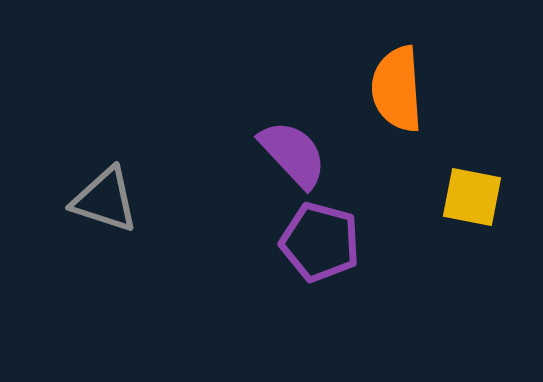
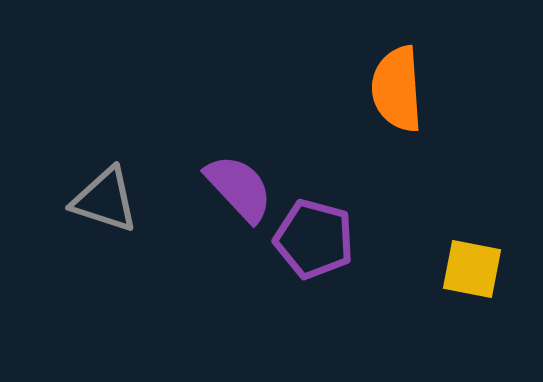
purple semicircle: moved 54 px left, 34 px down
yellow square: moved 72 px down
purple pentagon: moved 6 px left, 3 px up
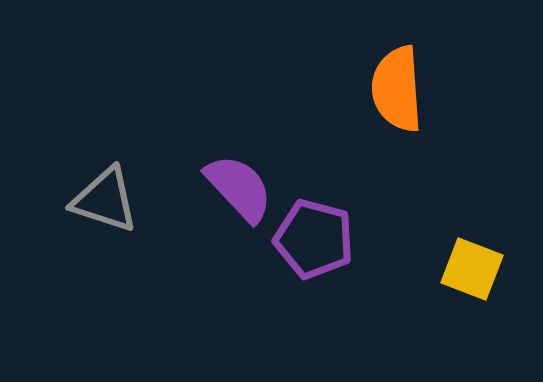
yellow square: rotated 10 degrees clockwise
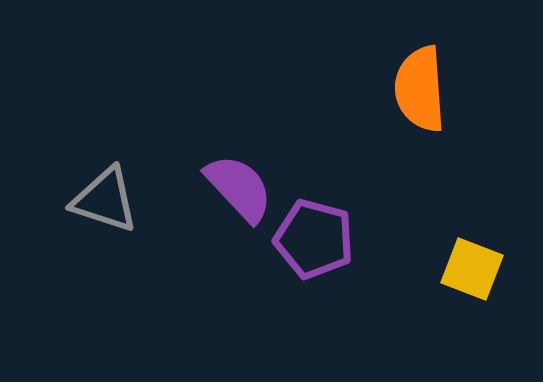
orange semicircle: moved 23 px right
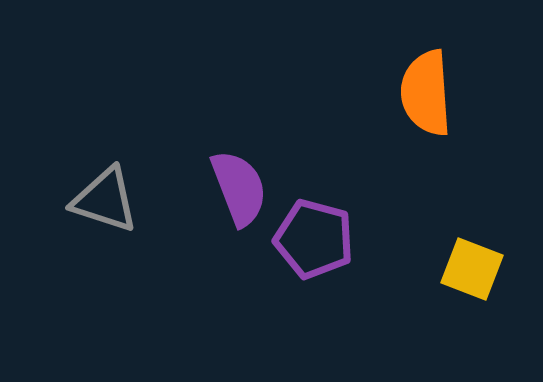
orange semicircle: moved 6 px right, 4 px down
purple semicircle: rotated 22 degrees clockwise
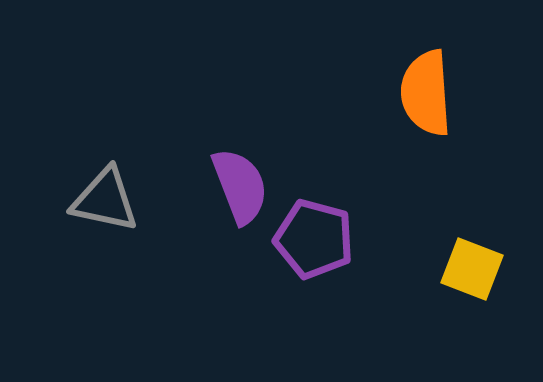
purple semicircle: moved 1 px right, 2 px up
gray triangle: rotated 6 degrees counterclockwise
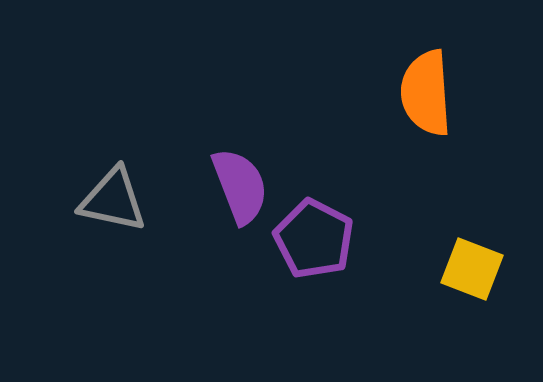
gray triangle: moved 8 px right
purple pentagon: rotated 12 degrees clockwise
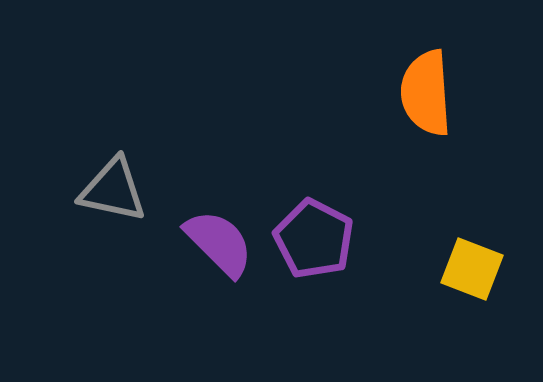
purple semicircle: moved 21 px left, 57 px down; rotated 24 degrees counterclockwise
gray triangle: moved 10 px up
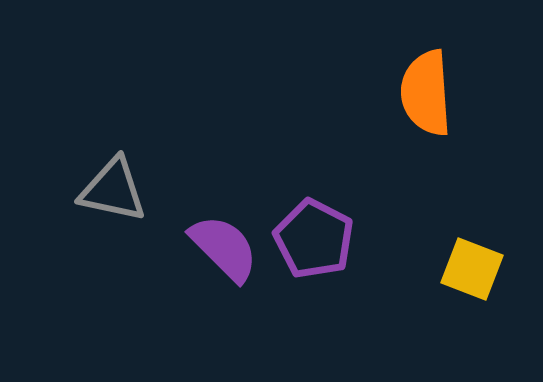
purple semicircle: moved 5 px right, 5 px down
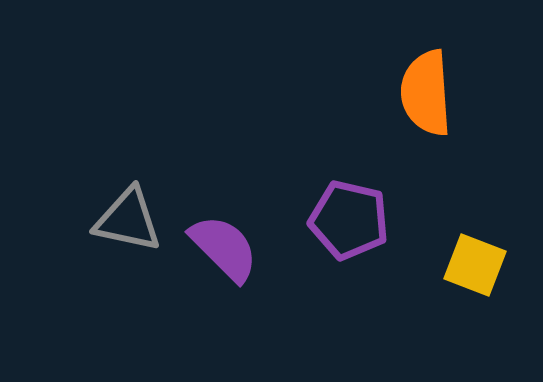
gray triangle: moved 15 px right, 30 px down
purple pentagon: moved 35 px right, 19 px up; rotated 14 degrees counterclockwise
yellow square: moved 3 px right, 4 px up
